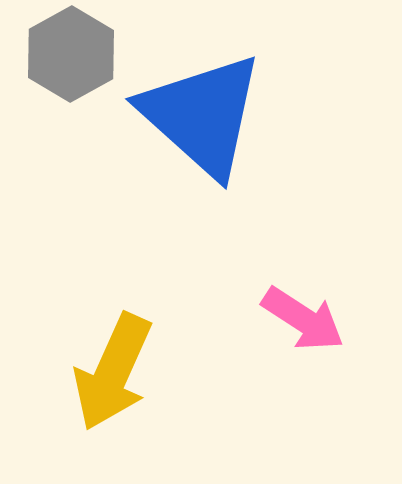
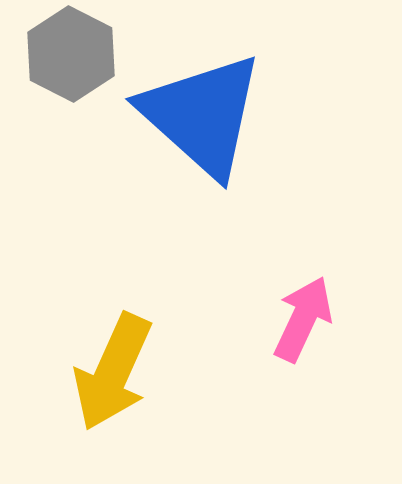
gray hexagon: rotated 4 degrees counterclockwise
pink arrow: rotated 98 degrees counterclockwise
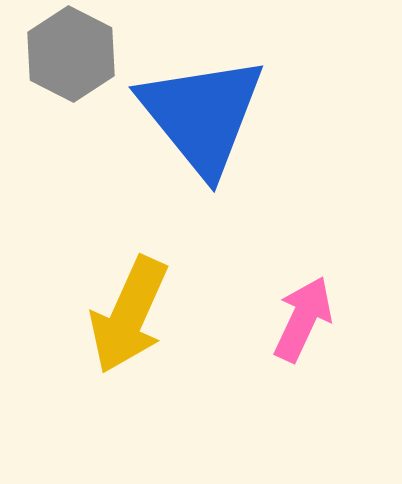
blue triangle: rotated 9 degrees clockwise
yellow arrow: moved 16 px right, 57 px up
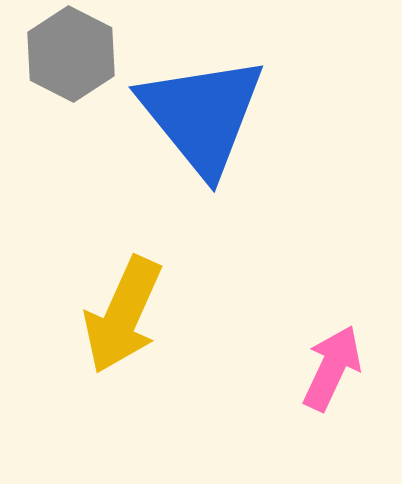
yellow arrow: moved 6 px left
pink arrow: moved 29 px right, 49 px down
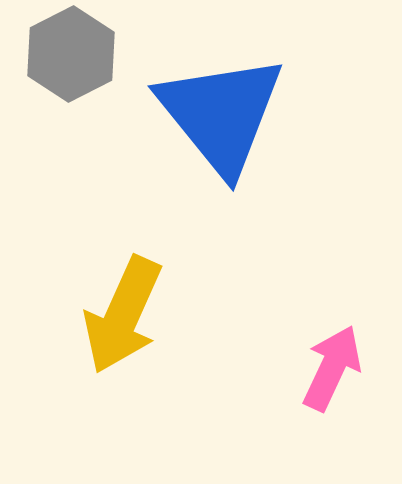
gray hexagon: rotated 6 degrees clockwise
blue triangle: moved 19 px right, 1 px up
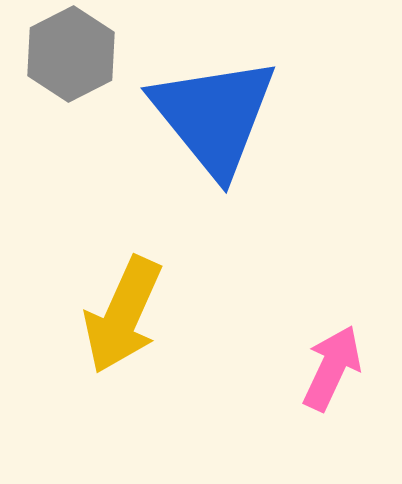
blue triangle: moved 7 px left, 2 px down
